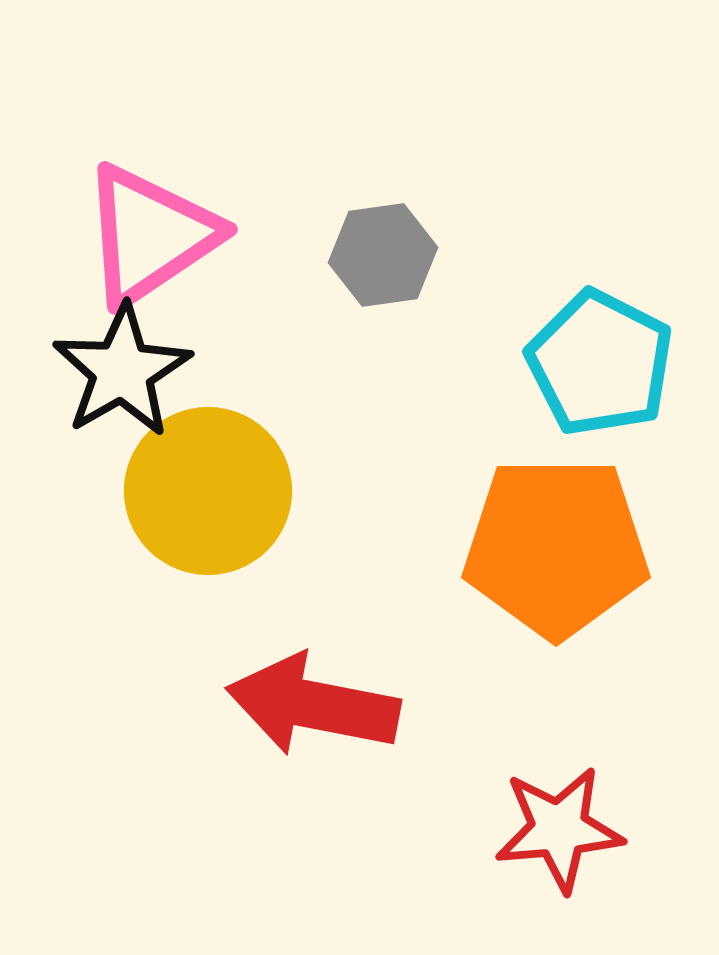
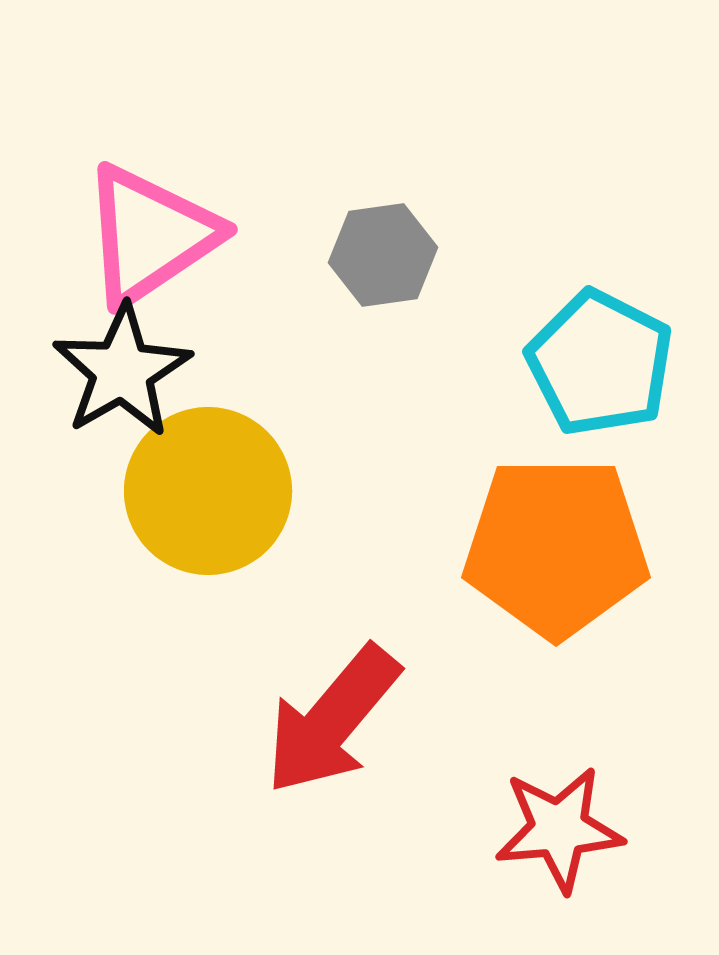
red arrow: moved 19 px right, 15 px down; rotated 61 degrees counterclockwise
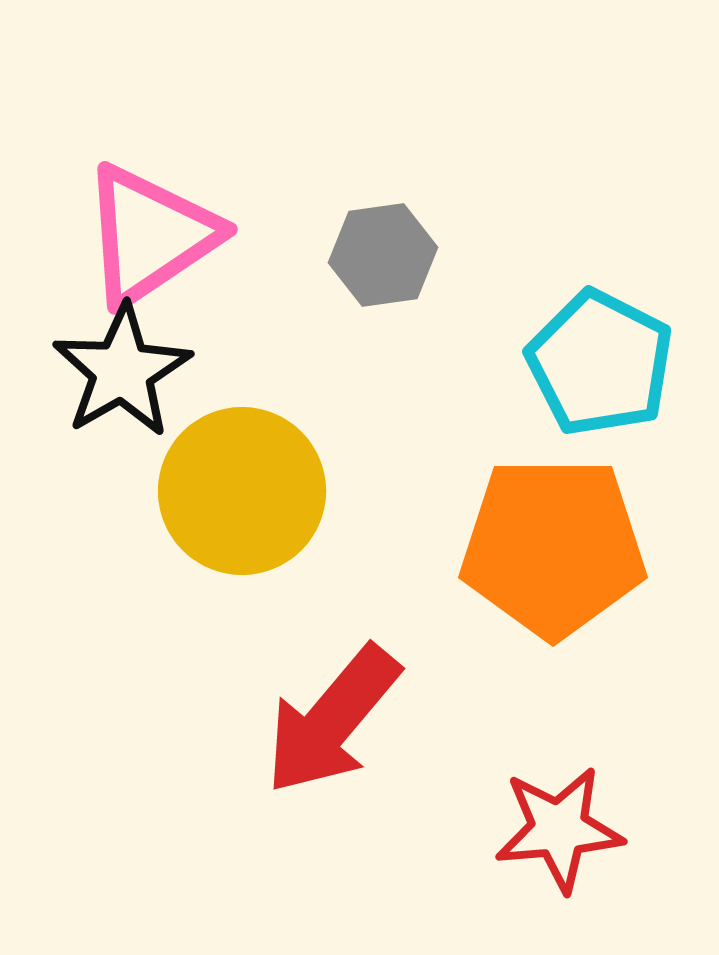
yellow circle: moved 34 px right
orange pentagon: moved 3 px left
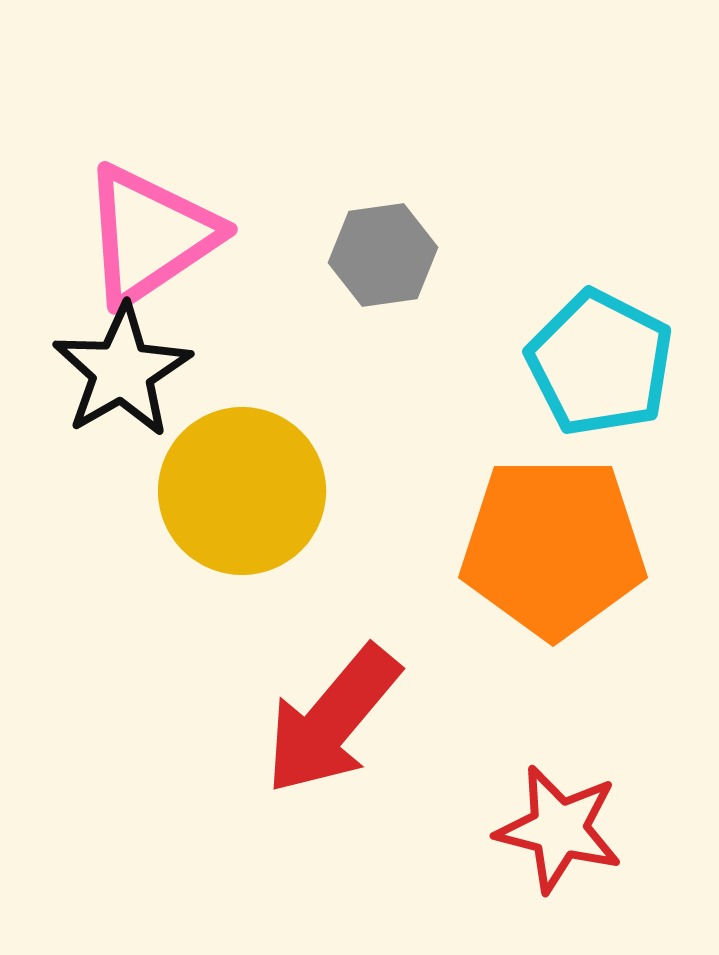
red star: rotated 19 degrees clockwise
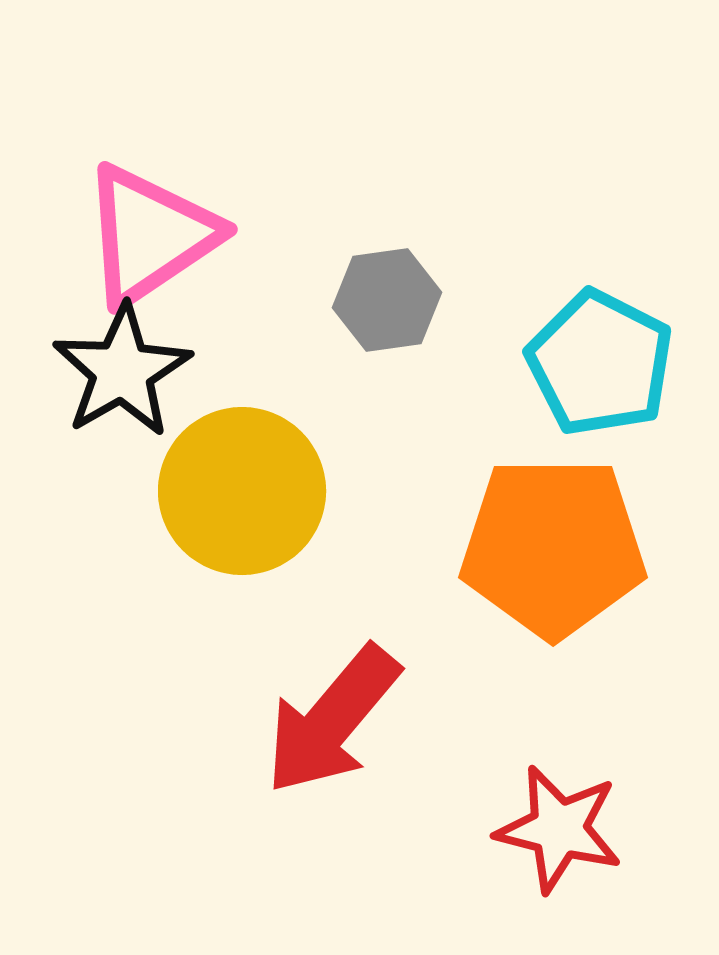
gray hexagon: moved 4 px right, 45 px down
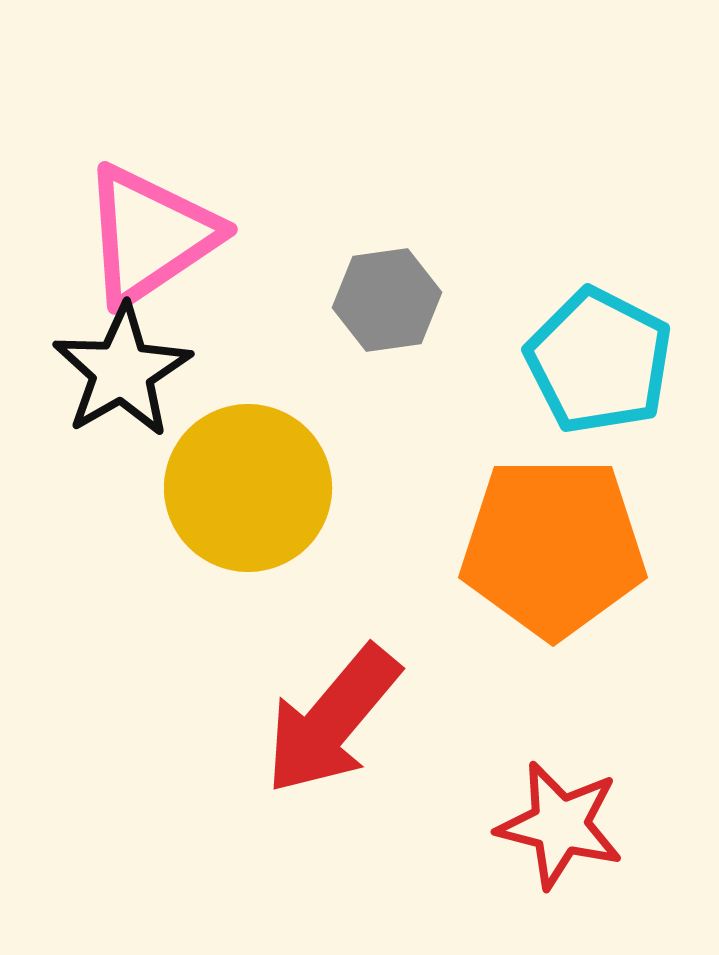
cyan pentagon: moved 1 px left, 2 px up
yellow circle: moved 6 px right, 3 px up
red star: moved 1 px right, 4 px up
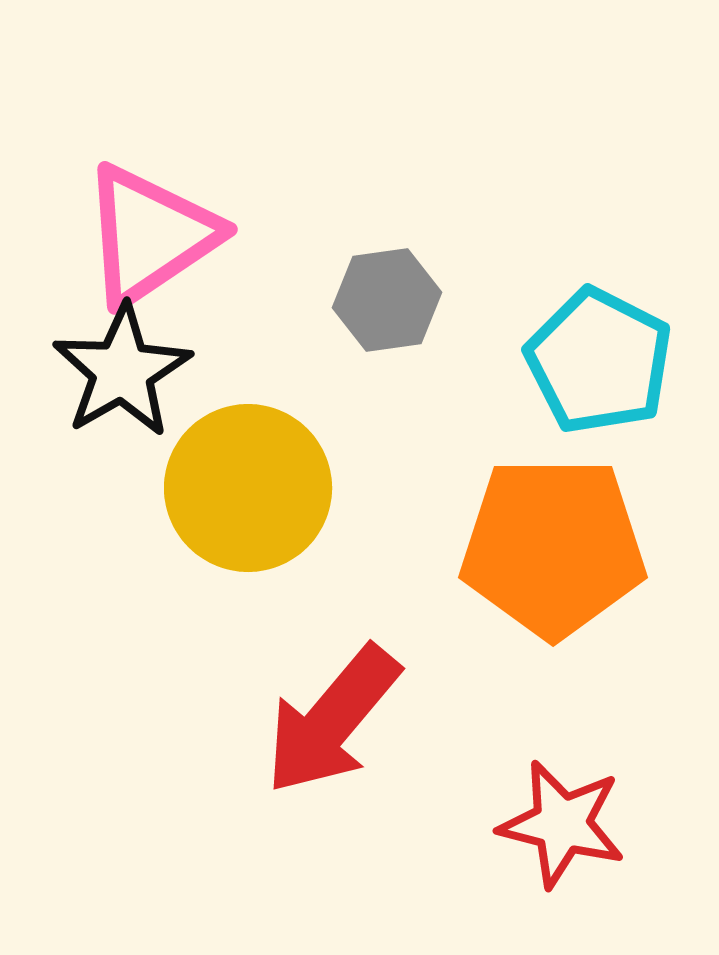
red star: moved 2 px right, 1 px up
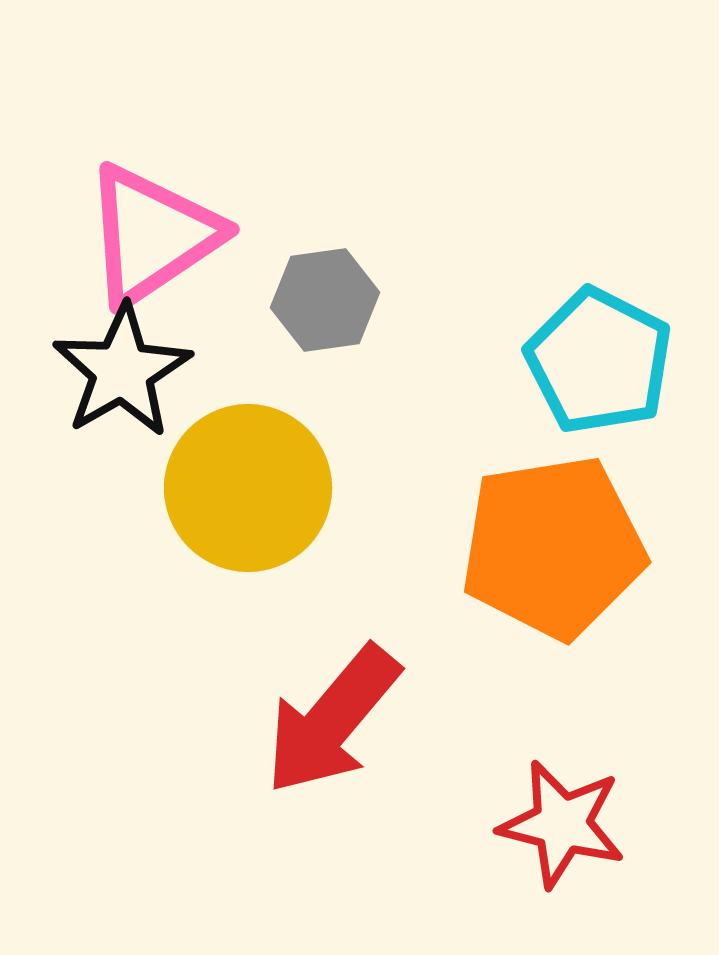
pink triangle: moved 2 px right
gray hexagon: moved 62 px left
orange pentagon: rotated 9 degrees counterclockwise
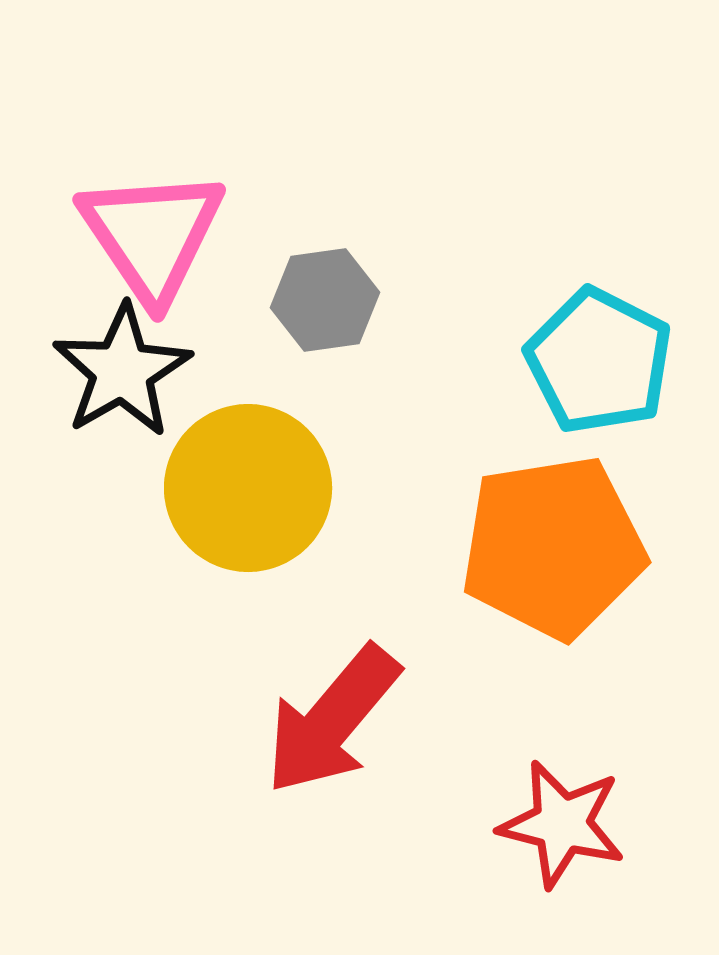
pink triangle: rotated 30 degrees counterclockwise
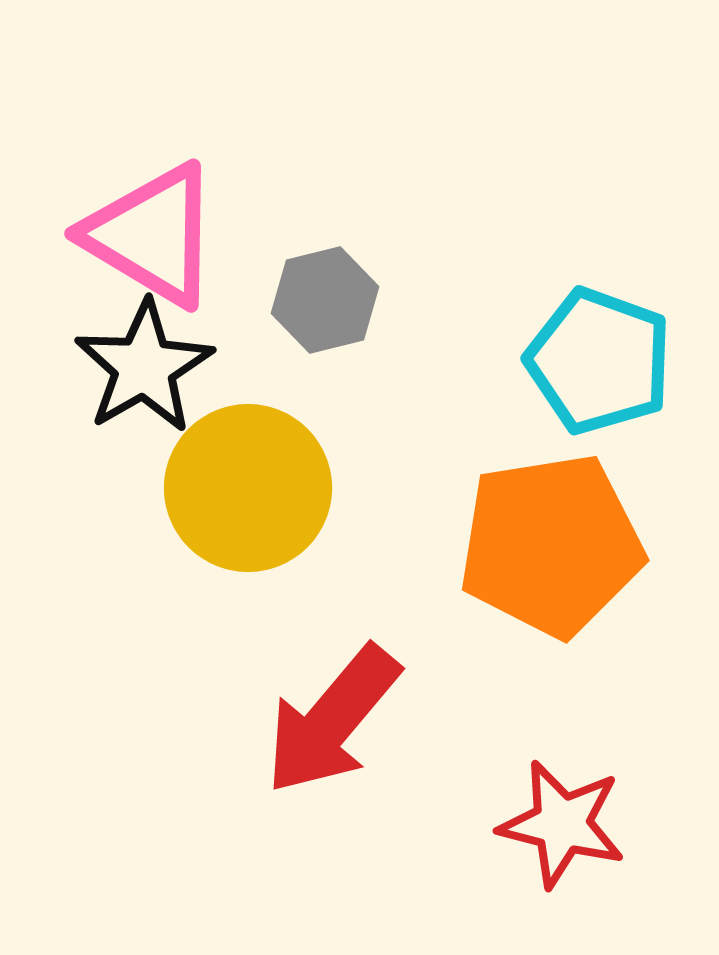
pink triangle: rotated 25 degrees counterclockwise
gray hexagon: rotated 6 degrees counterclockwise
cyan pentagon: rotated 7 degrees counterclockwise
black star: moved 22 px right, 4 px up
orange pentagon: moved 2 px left, 2 px up
